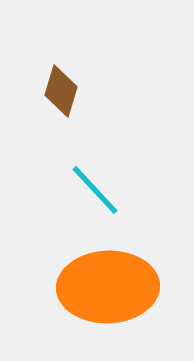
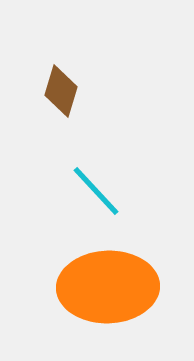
cyan line: moved 1 px right, 1 px down
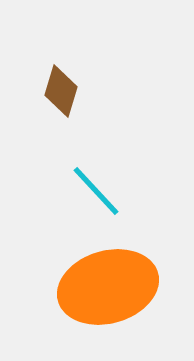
orange ellipse: rotated 14 degrees counterclockwise
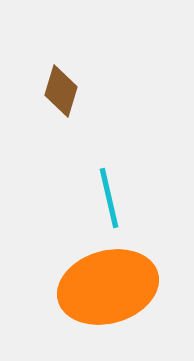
cyan line: moved 13 px right, 7 px down; rotated 30 degrees clockwise
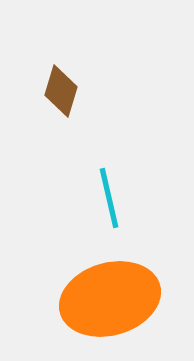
orange ellipse: moved 2 px right, 12 px down
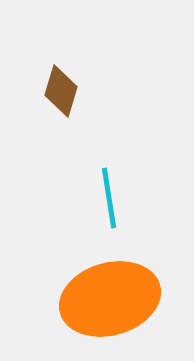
cyan line: rotated 4 degrees clockwise
